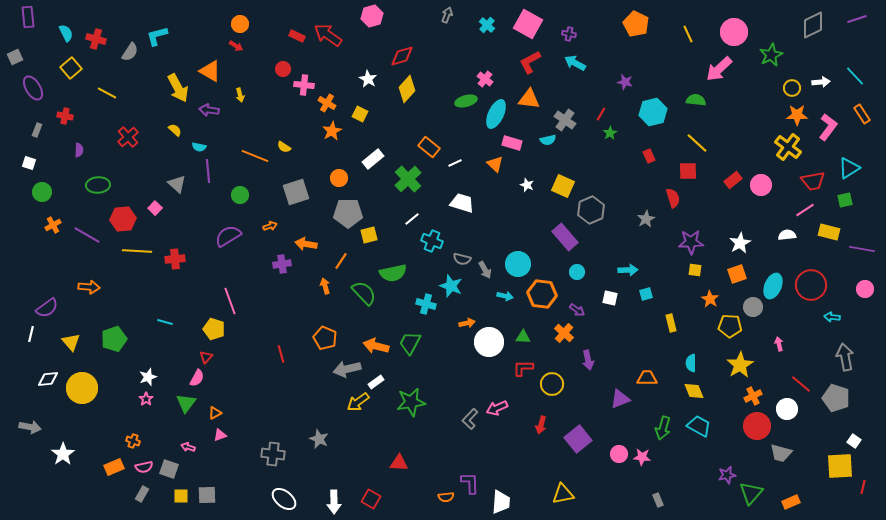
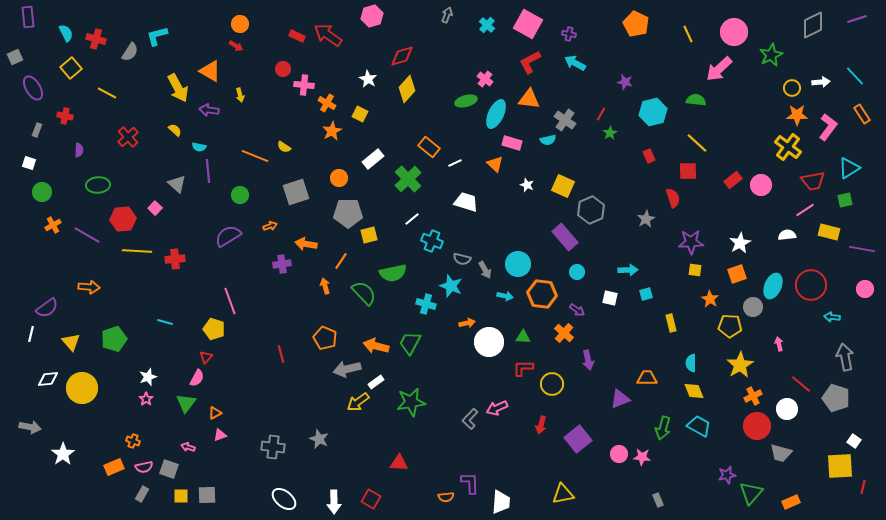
white trapezoid at (462, 203): moved 4 px right, 1 px up
gray cross at (273, 454): moved 7 px up
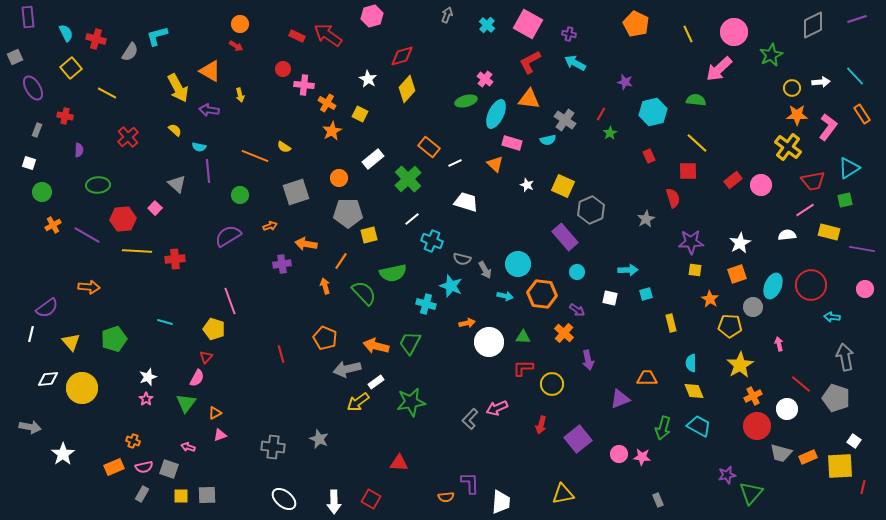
orange rectangle at (791, 502): moved 17 px right, 45 px up
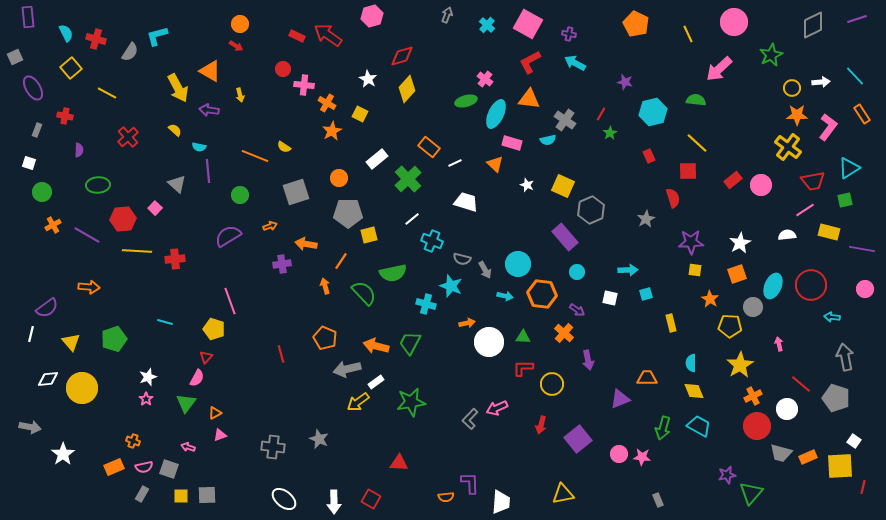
pink circle at (734, 32): moved 10 px up
white rectangle at (373, 159): moved 4 px right
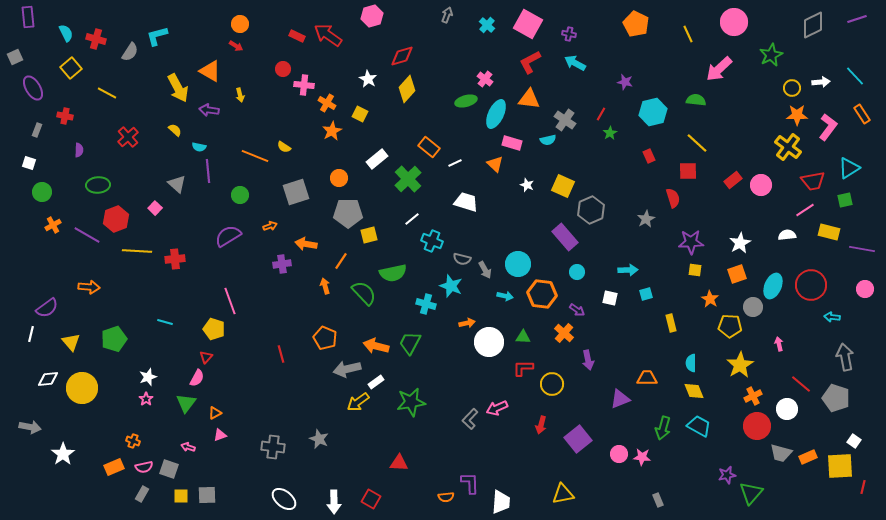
red hexagon at (123, 219): moved 7 px left; rotated 15 degrees counterclockwise
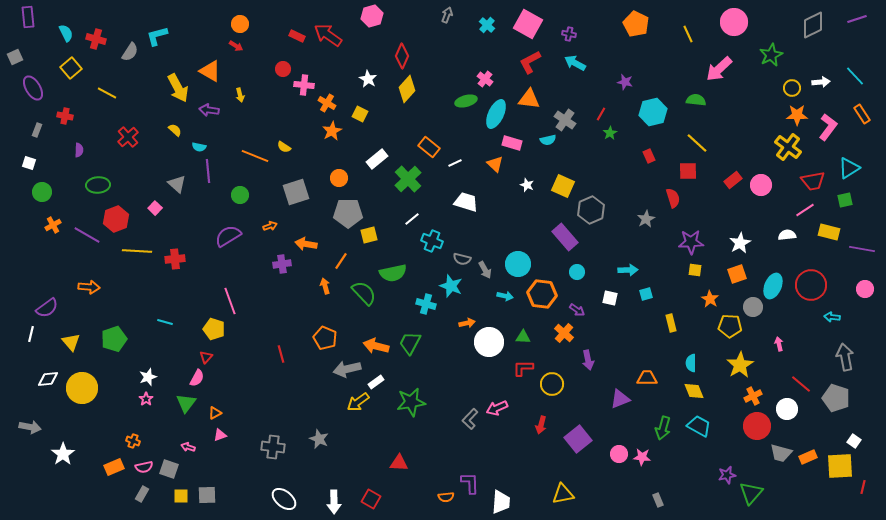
red diamond at (402, 56): rotated 50 degrees counterclockwise
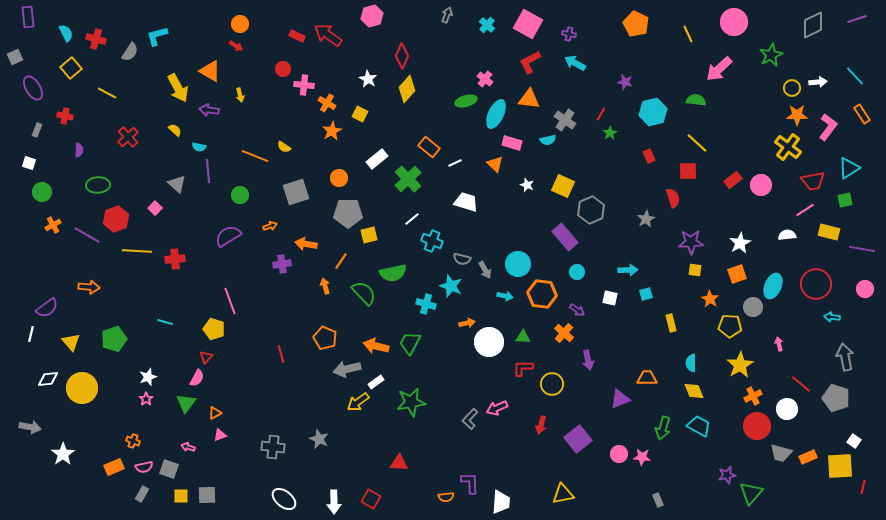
white arrow at (821, 82): moved 3 px left
red circle at (811, 285): moved 5 px right, 1 px up
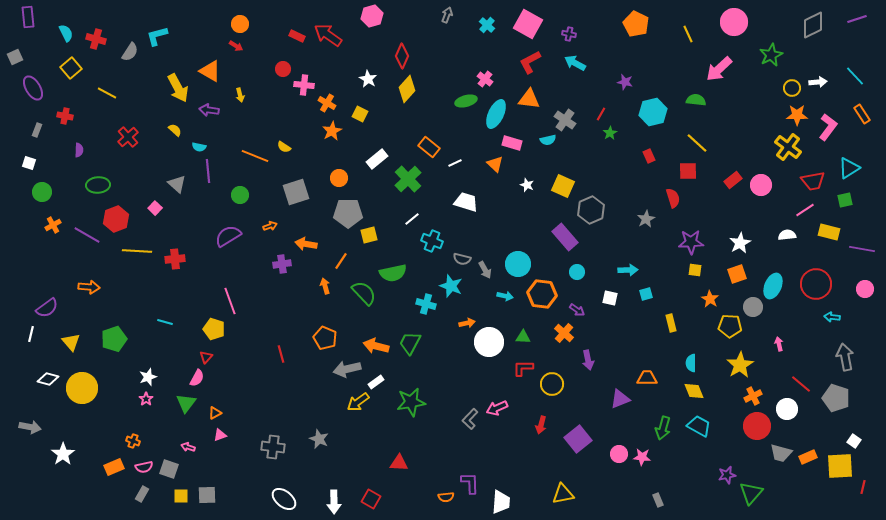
white diamond at (48, 379): rotated 20 degrees clockwise
